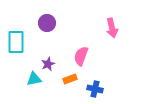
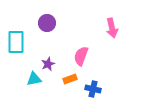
blue cross: moved 2 px left
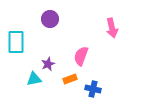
purple circle: moved 3 px right, 4 px up
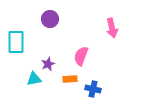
orange rectangle: rotated 16 degrees clockwise
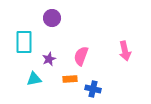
purple circle: moved 2 px right, 1 px up
pink arrow: moved 13 px right, 23 px down
cyan rectangle: moved 8 px right
purple star: moved 1 px right, 5 px up
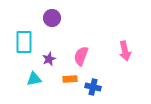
blue cross: moved 2 px up
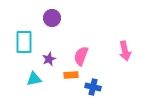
orange rectangle: moved 1 px right, 4 px up
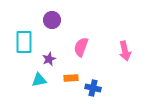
purple circle: moved 2 px down
pink semicircle: moved 9 px up
orange rectangle: moved 3 px down
cyan triangle: moved 5 px right, 1 px down
blue cross: moved 1 px down
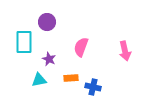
purple circle: moved 5 px left, 2 px down
purple star: rotated 24 degrees counterclockwise
blue cross: moved 1 px up
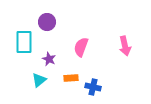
pink arrow: moved 5 px up
cyan triangle: rotated 28 degrees counterclockwise
